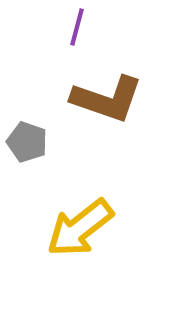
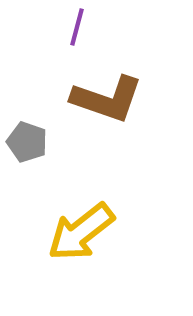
yellow arrow: moved 1 px right, 4 px down
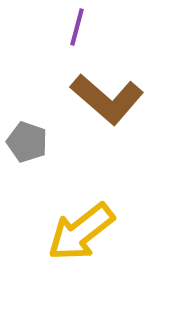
brown L-shape: rotated 22 degrees clockwise
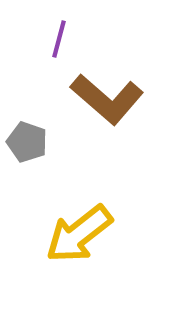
purple line: moved 18 px left, 12 px down
yellow arrow: moved 2 px left, 2 px down
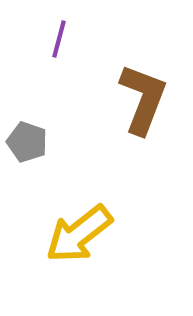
brown L-shape: moved 36 px right; rotated 110 degrees counterclockwise
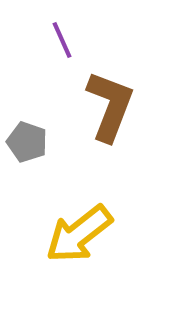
purple line: moved 3 px right, 1 px down; rotated 39 degrees counterclockwise
brown L-shape: moved 33 px left, 7 px down
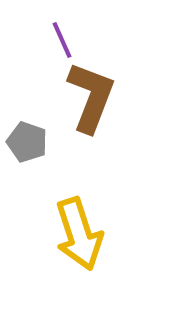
brown L-shape: moved 19 px left, 9 px up
yellow arrow: rotated 70 degrees counterclockwise
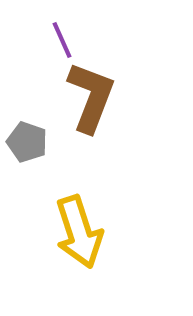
yellow arrow: moved 2 px up
